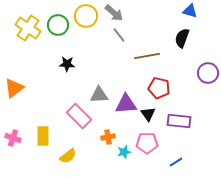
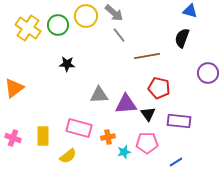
pink rectangle: moved 12 px down; rotated 30 degrees counterclockwise
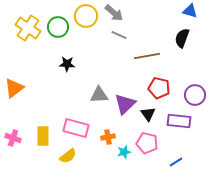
green circle: moved 2 px down
gray line: rotated 28 degrees counterclockwise
purple circle: moved 13 px left, 22 px down
purple triangle: moved 1 px left; rotated 40 degrees counterclockwise
pink rectangle: moved 3 px left
pink pentagon: rotated 15 degrees clockwise
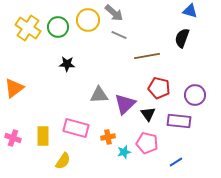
yellow circle: moved 2 px right, 4 px down
yellow semicircle: moved 5 px left, 5 px down; rotated 18 degrees counterclockwise
